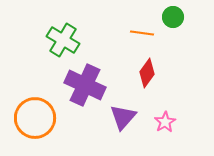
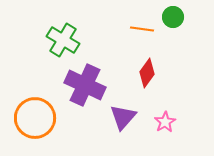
orange line: moved 4 px up
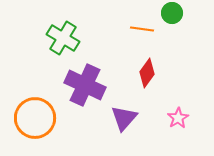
green circle: moved 1 px left, 4 px up
green cross: moved 2 px up
purple triangle: moved 1 px right, 1 px down
pink star: moved 13 px right, 4 px up
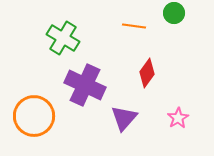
green circle: moved 2 px right
orange line: moved 8 px left, 3 px up
orange circle: moved 1 px left, 2 px up
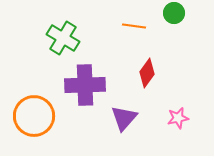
purple cross: rotated 27 degrees counterclockwise
pink star: rotated 20 degrees clockwise
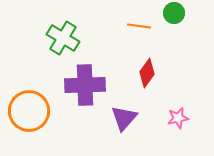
orange line: moved 5 px right
orange circle: moved 5 px left, 5 px up
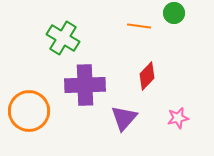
red diamond: moved 3 px down; rotated 8 degrees clockwise
